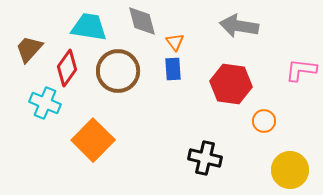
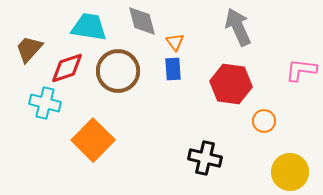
gray arrow: moved 1 px left, 1 px down; rotated 57 degrees clockwise
red diamond: rotated 36 degrees clockwise
cyan cross: rotated 8 degrees counterclockwise
yellow circle: moved 2 px down
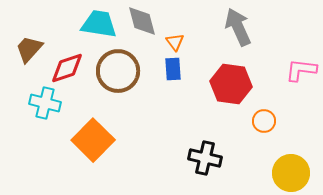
cyan trapezoid: moved 10 px right, 3 px up
yellow circle: moved 1 px right, 1 px down
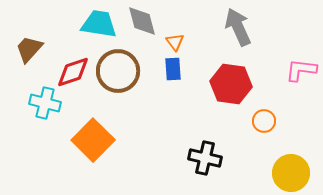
red diamond: moved 6 px right, 4 px down
